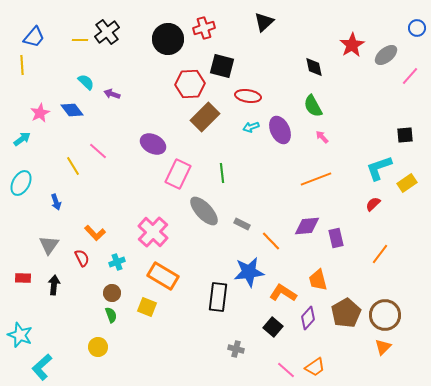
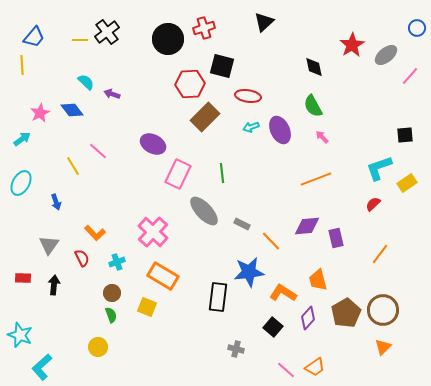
brown circle at (385, 315): moved 2 px left, 5 px up
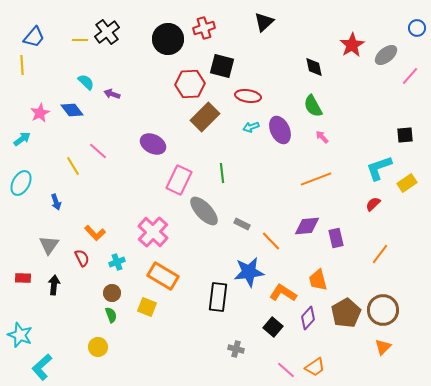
pink rectangle at (178, 174): moved 1 px right, 6 px down
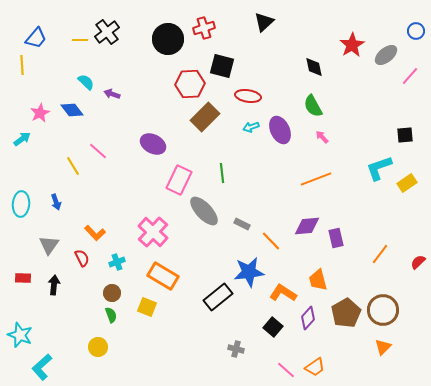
blue circle at (417, 28): moved 1 px left, 3 px down
blue trapezoid at (34, 37): moved 2 px right, 1 px down
cyan ellipse at (21, 183): moved 21 px down; rotated 25 degrees counterclockwise
red semicircle at (373, 204): moved 45 px right, 58 px down
black rectangle at (218, 297): rotated 44 degrees clockwise
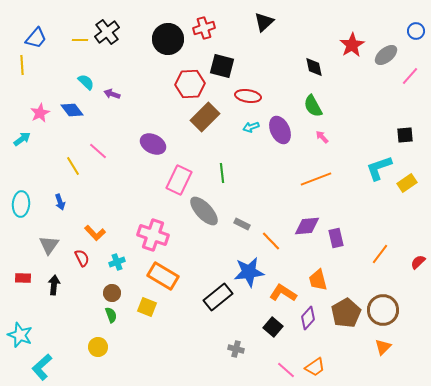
blue arrow at (56, 202): moved 4 px right
pink cross at (153, 232): moved 3 px down; rotated 24 degrees counterclockwise
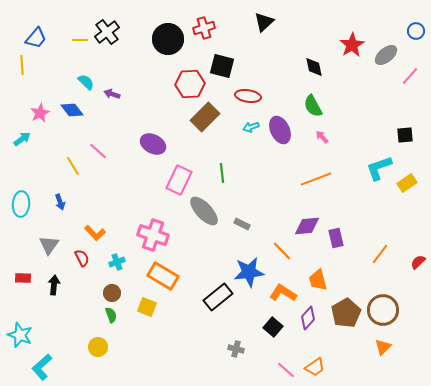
orange line at (271, 241): moved 11 px right, 10 px down
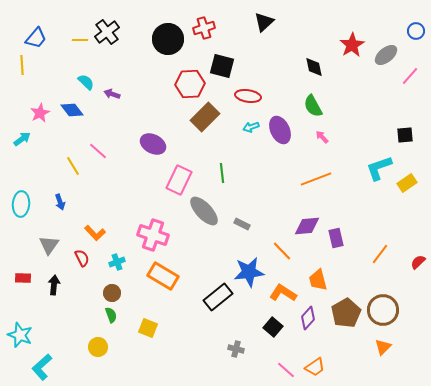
yellow square at (147, 307): moved 1 px right, 21 px down
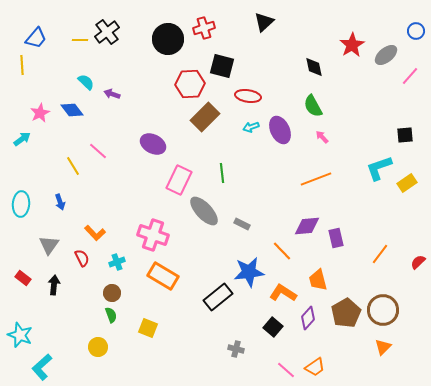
red rectangle at (23, 278): rotated 35 degrees clockwise
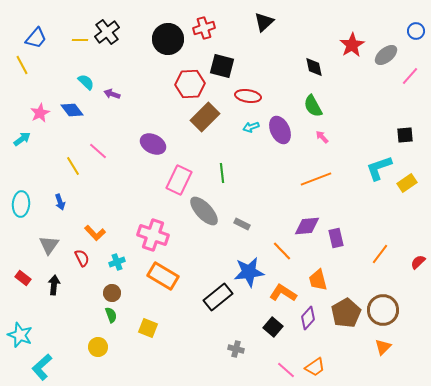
yellow line at (22, 65): rotated 24 degrees counterclockwise
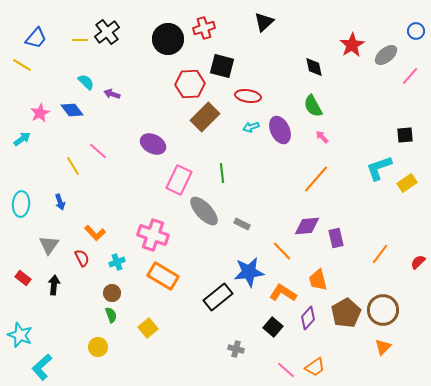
yellow line at (22, 65): rotated 30 degrees counterclockwise
orange line at (316, 179): rotated 28 degrees counterclockwise
yellow square at (148, 328): rotated 30 degrees clockwise
